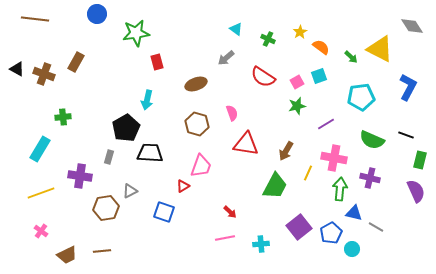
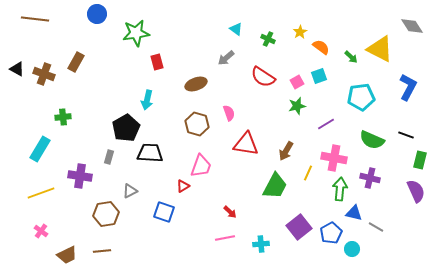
pink semicircle at (232, 113): moved 3 px left
brown hexagon at (106, 208): moved 6 px down
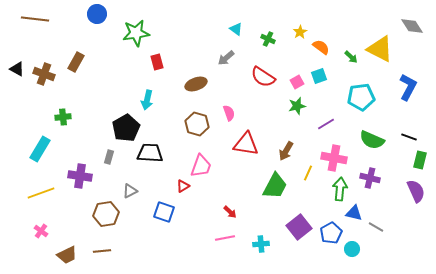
black line at (406, 135): moved 3 px right, 2 px down
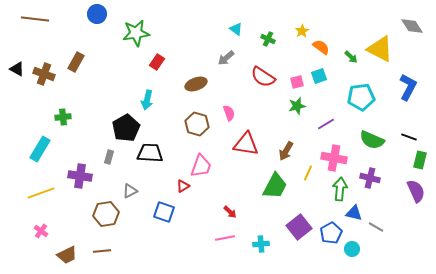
yellow star at (300, 32): moved 2 px right, 1 px up
red rectangle at (157, 62): rotated 49 degrees clockwise
pink square at (297, 82): rotated 16 degrees clockwise
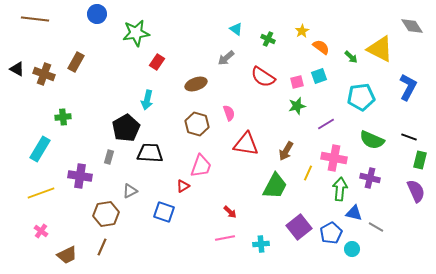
brown line at (102, 251): moved 4 px up; rotated 60 degrees counterclockwise
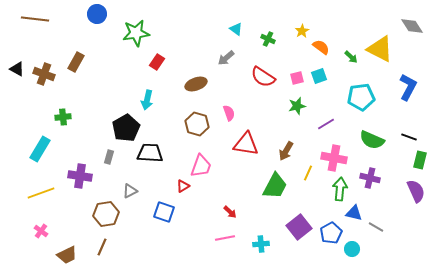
pink square at (297, 82): moved 4 px up
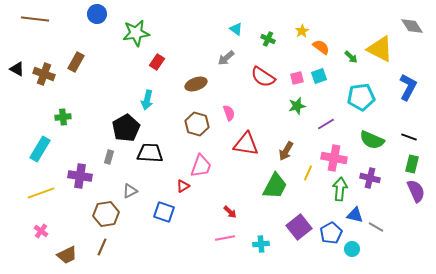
green rectangle at (420, 160): moved 8 px left, 4 px down
blue triangle at (354, 213): moved 1 px right, 2 px down
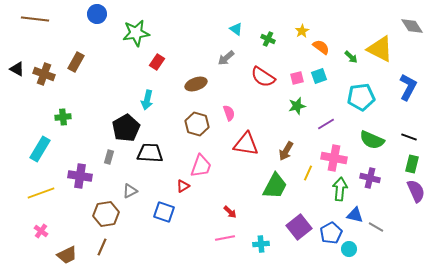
cyan circle at (352, 249): moved 3 px left
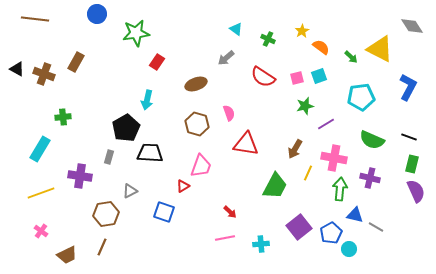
green star at (297, 106): moved 8 px right
brown arrow at (286, 151): moved 9 px right, 2 px up
